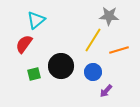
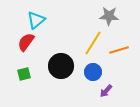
yellow line: moved 3 px down
red semicircle: moved 2 px right, 2 px up
green square: moved 10 px left
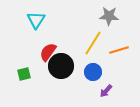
cyan triangle: rotated 18 degrees counterclockwise
red semicircle: moved 22 px right, 10 px down
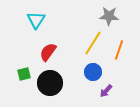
orange line: rotated 54 degrees counterclockwise
black circle: moved 11 px left, 17 px down
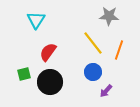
yellow line: rotated 70 degrees counterclockwise
black circle: moved 1 px up
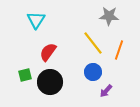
green square: moved 1 px right, 1 px down
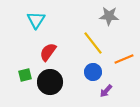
orange line: moved 5 px right, 9 px down; rotated 48 degrees clockwise
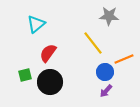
cyan triangle: moved 4 px down; rotated 18 degrees clockwise
red semicircle: moved 1 px down
blue circle: moved 12 px right
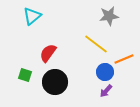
gray star: rotated 12 degrees counterclockwise
cyan triangle: moved 4 px left, 8 px up
yellow line: moved 3 px right, 1 px down; rotated 15 degrees counterclockwise
green square: rotated 32 degrees clockwise
black circle: moved 5 px right
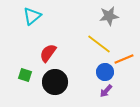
yellow line: moved 3 px right
